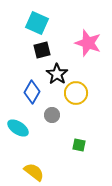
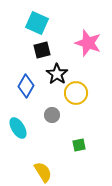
blue diamond: moved 6 px left, 6 px up
cyan ellipse: rotated 25 degrees clockwise
green square: rotated 24 degrees counterclockwise
yellow semicircle: moved 9 px right; rotated 20 degrees clockwise
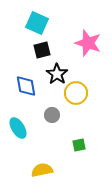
blue diamond: rotated 40 degrees counterclockwise
yellow semicircle: moved 1 px left, 2 px up; rotated 70 degrees counterclockwise
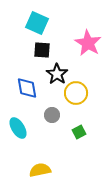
pink star: rotated 12 degrees clockwise
black square: rotated 18 degrees clockwise
blue diamond: moved 1 px right, 2 px down
green square: moved 13 px up; rotated 16 degrees counterclockwise
yellow semicircle: moved 2 px left
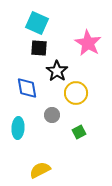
black square: moved 3 px left, 2 px up
black star: moved 3 px up
cyan ellipse: rotated 35 degrees clockwise
yellow semicircle: rotated 15 degrees counterclockwise
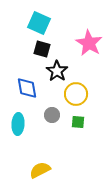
cyan square: moved 2 px right
pink star: moved 1 px right
black square: moved 3 px right, 1 px down; rotated 12 degrees clockwise
yellow circle: moved 1 px down
cyan ellipse: moved 4 px up
green square: moved 1 px left, 10 px up; rotated 32 degrees clockwise
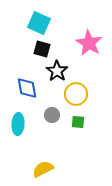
yellow semicircle: moved 3 px right, 1 px up
